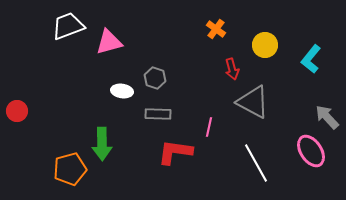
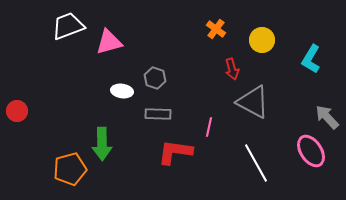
yellow circle: moved 3 px left, 5 px up
cyan L-shape: rotated 8 degrees counterclockwise
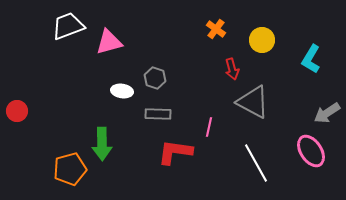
gray arrow: moved 4 px up; rotated 80 degrees counterclockwise
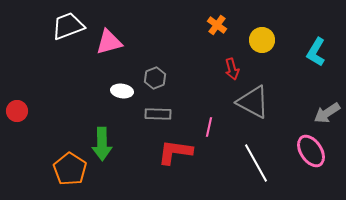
orange cross: moved 1 px right, 4 px up
cyan L-shape: moved 5 px right, 7 px up
gray hexagon: rotated 20 degrees clockwise
orange pentagon: rotated 24 degrees counterclockwise
